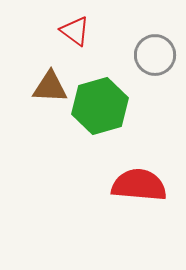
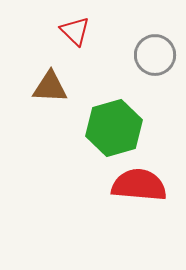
red triangle: rotated 8 degrees clockwise
green hexagon: moved 14 px right, 22 px down
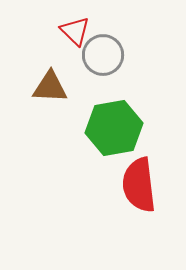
gray circle: moved 52 px left
green hexagon: rotated 6 degrees clockwise
red semicircle: rotated 102 degrees counterclockwise
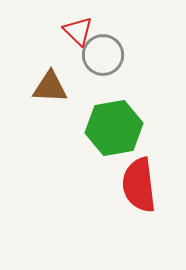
red triangle: moved 3 px right
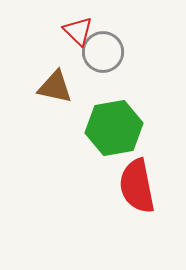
gray circle: moved 3 px up
brown triangle: moved 5 px right; rotated 9 degrees clockwise
red semicircle: moved 2 px left, 1 px down; rotated 4 degrees counterclockwise
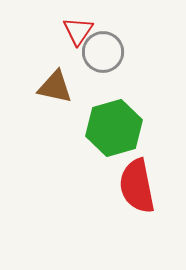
red triangle: rotated 20 degrees clockwise
green hexagon: rotated 6 degrees counterclockwise
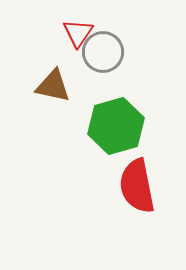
red triangle: moved 2 px down
brown triangle: moved 2 px left, 1 px up
green hexagon: moved 2 px right, 2 px up
